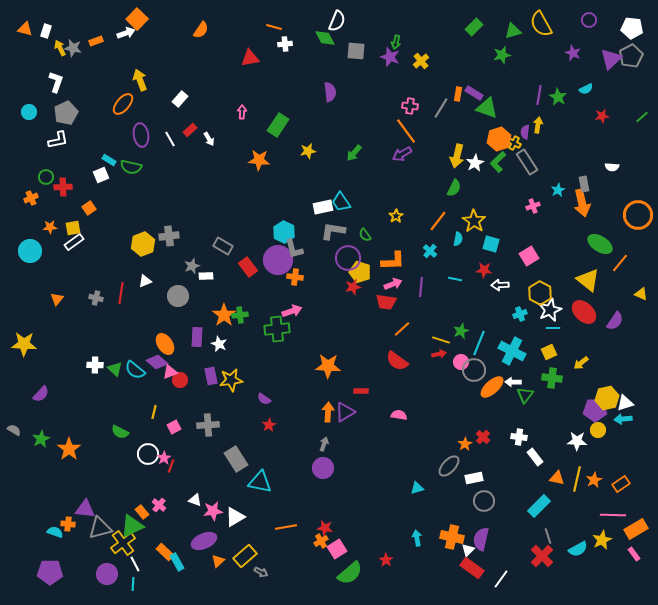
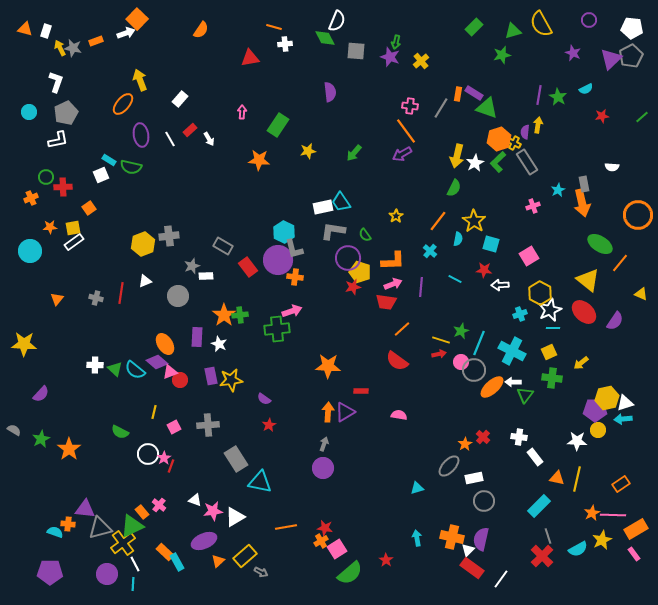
cyan line at (455, 279): rotated 16 degrees clockwise
orange star at (594, 480): moved 2 px left, 33 px down
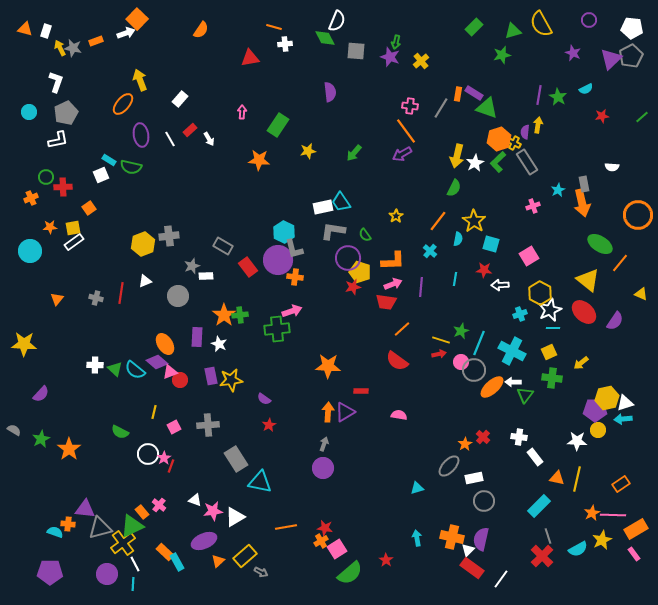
cyan line at (455, 279): rotated 72 degrees clockwise
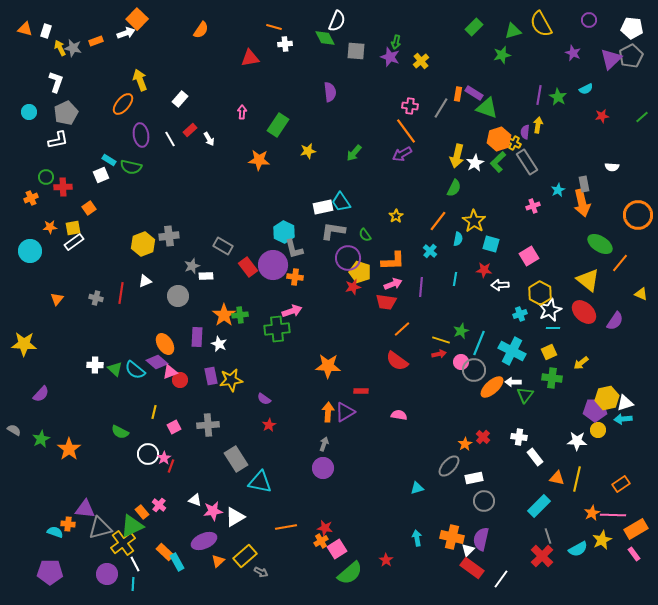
purple circle at (278, 260): moved 5 px left, 5 px down
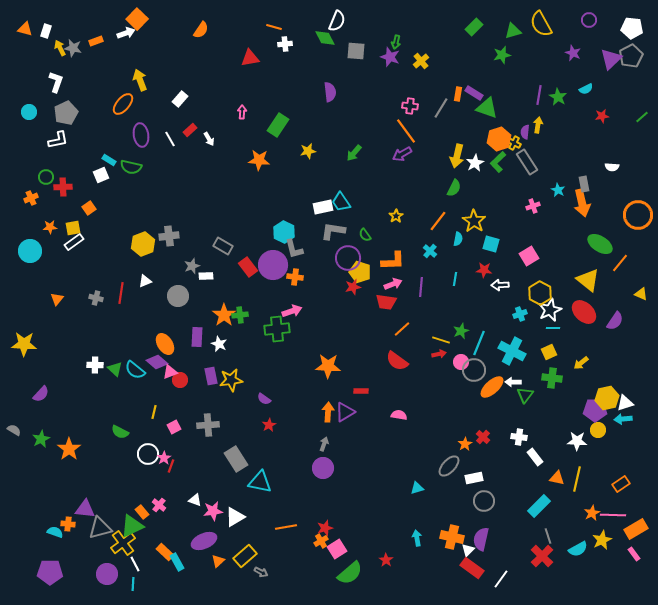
cyan star at (558, 190): rotated 16 degrees counterclockwise
red star at (325, 528): rotated 28 degrees counterclockwise
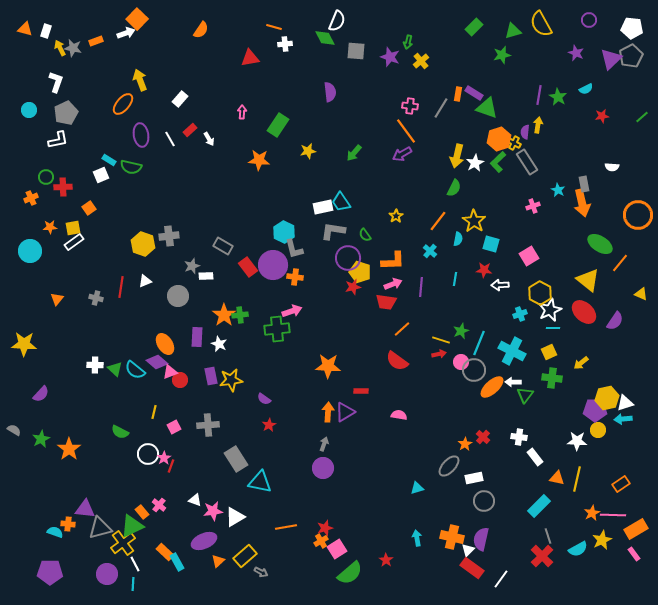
green arrow at (396, 42): moved 12 px right
purple star at (573, 53): moved 3 px right
cyan circle at (29, 112): moved 2 px up
yellow hexagon at (143, 244): rotated 20 degrees counterclockwise
red line at (121, 293): moved 6 px up
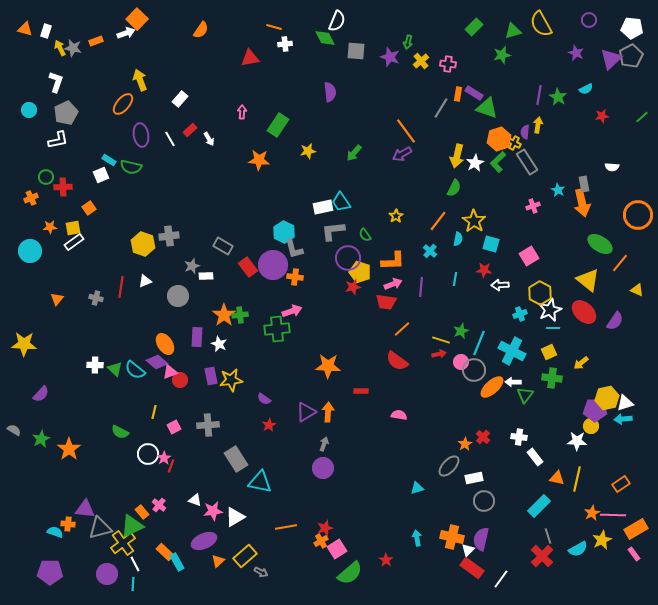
pink cross at (410, 106): moved 38 px right, 42 px up
gray L-shape at (333, 231): rotated 15 degrees counterclockwise
yellow triangle at (641, 294): moved 4 px left, 4 px up
purple triangle at (345, 412): moved 39 px left
yellow circle at (598, 430): moved 7 px left, 4 px up
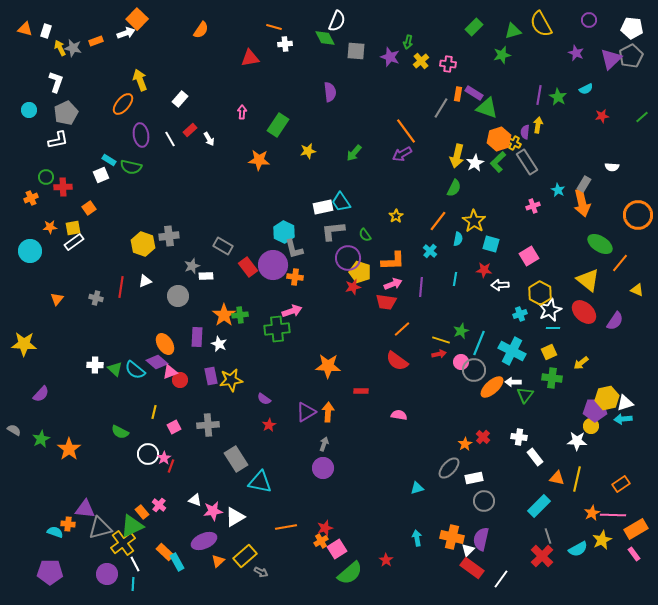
gray rectangle at (584, 184): rotated 42 degrees clockwise
gray ellipse at (449, 466): moved 2 px down
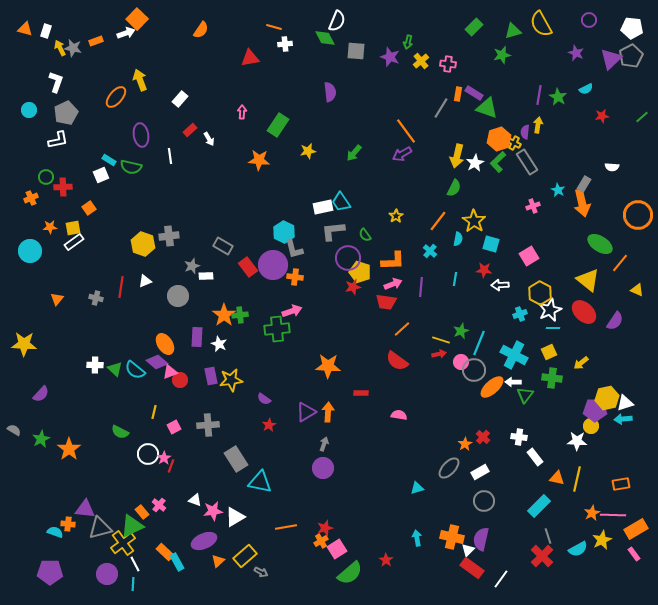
orange ellipse at (123, 104): moved 7 px left, 7 px up
white line at (170, 139): moved 17 px down; rotated 21 degrees clockwise
cyan cross at (512, 351): moved 2 px right, 4 px down
red rectangle at (361, 391): moved 2 px down
white rectangle at (474, 478): moved 6 px right, 6 px up; rotated 18 degrees counterclockwise
orange rectangle at (621, 484): rotated 24 degrees clockwise
